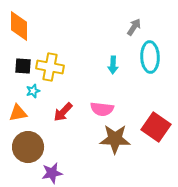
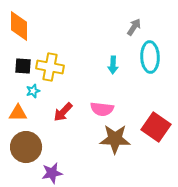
orange triangle: rotated 12 degrees clockwise
brown circle: moved 2 px left
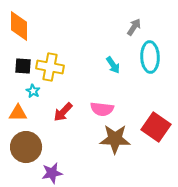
cyan arrow: rotated 36 degrees counterclockwise
cyan star: rotated 24 degrees counterclockwise
